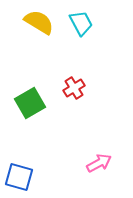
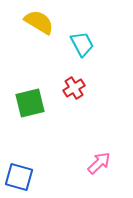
cyan trapezoid: moved 1 px right, 21 px down
green square: rotated 16 degrees clockwise
pink arrow: rotated 15 degrees counterclockwise
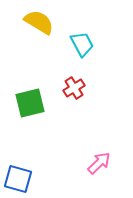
blue square: moved 1 px left, 2 px down
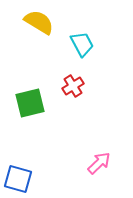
red cross: moved 1 px left, 2 px up
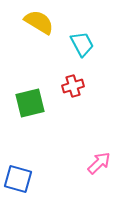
red cross: rotated 15 degrees clockwise
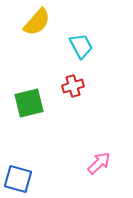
yellow semicircle: moved 2 px left; rotated 100 degrees clockwise
cyan trapezoid: moved 1 px left, 2 px down
green square: moved 1 px left
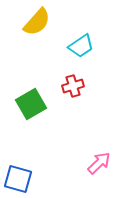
cyan trapezoid: rotated 84 degrees clockwise
green square: moved 2 px right, 1 px down; rotated 16 degrees counterclockwise
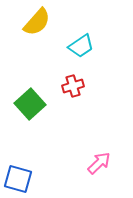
green square: moved 1 px left; rotated 12 degrees counterclockwise
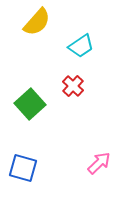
red cross: rotated 30 degrees counterclockwise
blue square: moved 5 px right, 11 px up
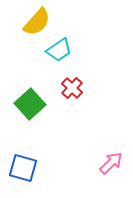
cyan trapezoid: moved 22 px left, 4 px down
red cross: moved 1 px left, 2 px down
pink arrow: moved 12 px right
